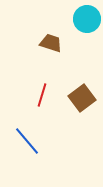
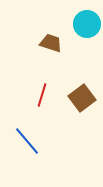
cyan circle: moved 5 px down
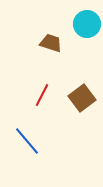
red line: rotated 10 degrees clockwise
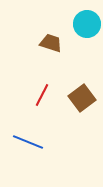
blue line: moved 1 px right, 1 px down; rotated 28 degrees counterclockwise
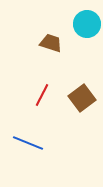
blue line: moved 1 px down
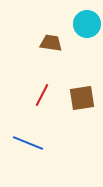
brown trapezoid: rotated 10 degrees counterclockwise
brown square: rotated 28 degrees clockwise
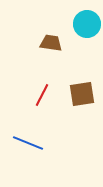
brown square: moved 4 px up
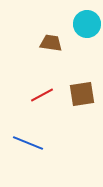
red line: rotated 35 degrees clockwise
